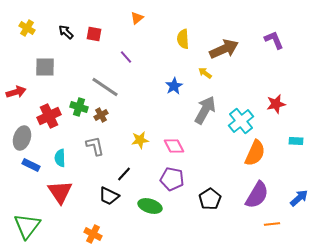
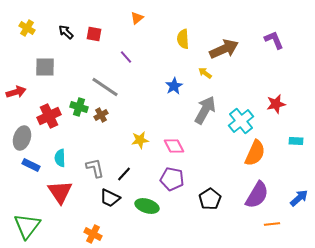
gray L-shape: moved 22 px down
black trapezoid: moved 1 px right, 2 px down
green ellipse: moved 3 px left
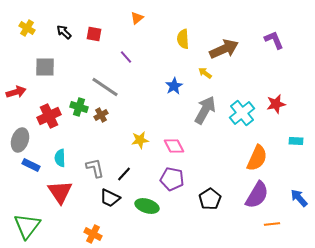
black arrow: moved 2 px left
cyan cross: moved 1 px right, 8 px up
gray ellipse: moved 2 px left, 2 px down
orange semicircle: moved 2 px right, 5 px down
blue arrow: rotated 90 degrees counterclockwise
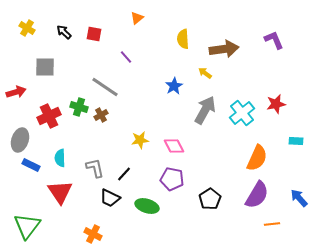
brown arrow: rotated 16 degrees clockwise
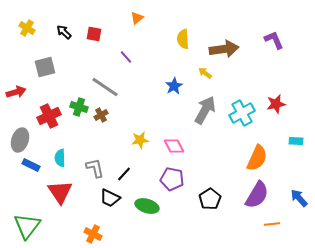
gray square: rotated 15 degrees counterclockwise
cyan cross: rotated 10 degrees clockwise
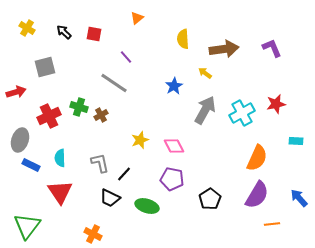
purple L-shape: moved 2 px left, 8 px down
gray line: moved 9 px right, 4 px up
yellow star: rotated 12 degrees counterclockwise
gray L-shape: moved 5 px right, 5 px up
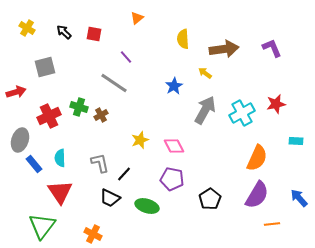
blue rectangle: moved 3 px right, 1 px up; rotated 24 degrees clockwise
green triangle: moved 15 px right
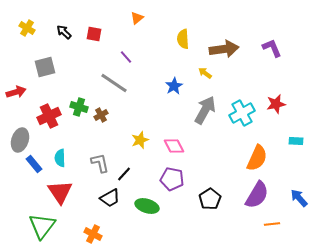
black trapezoid: rotated 55 degrees counterclockwise
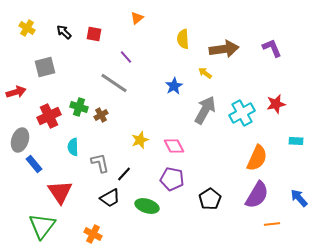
cyan semicircle: moved 13 px right, 11 px up
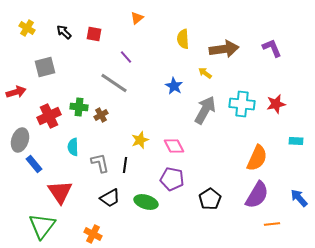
blue star: rotated 12 degrees counterclockwise
green cross: rotated 12 degrees counterclockwise
cyan cross: moved 9 px up; rotated 35 degrees clockwise
black line: moved 1 px right, 9 px up; rotated 35 degrees counterclockwise
green ellipse: moved 1 px left, 4 px up
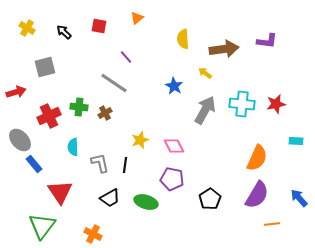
red square: moved 5 px right, 8 px up
purple L-shape: moved 5 px left, 7 px up; rotated 120 degrees clockwise
brown cross: moved 4 px right, 2 px up
gray ellipse: rotated 60 degrees counterclockwise
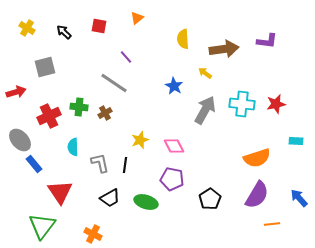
orange semicircle: rotated 48 degrees clockwise
